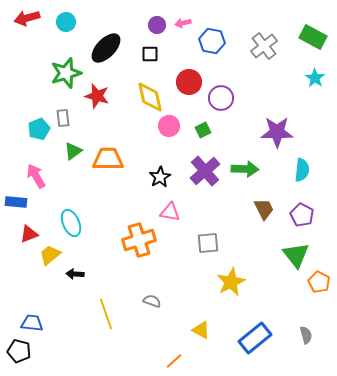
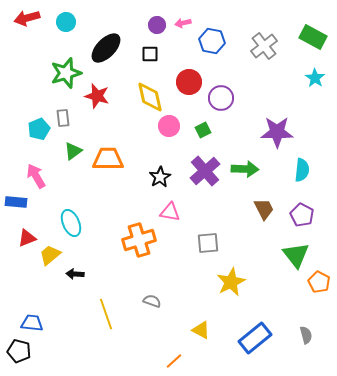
red triangle at (29, 234): moved 2 px left, 4 px down
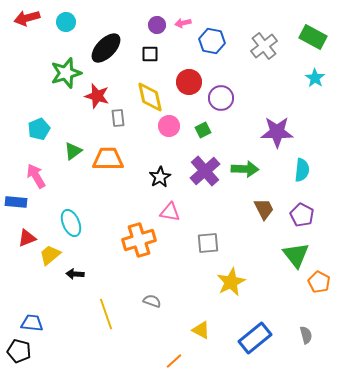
gray rectangle at (63, 118): moved 55 px right
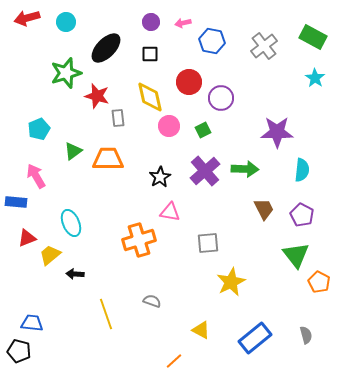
purple circle at (157, 25): moved 6 px left, 3 px up
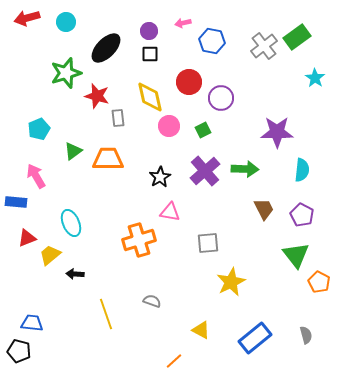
purple circle at (151, 22): moved 2 px left, 9 px down
green rectangle at (313, 37): moved 16 px left; rotated 64 degrees counterclockwise
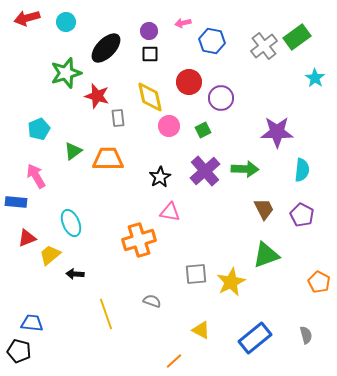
gray square at (208, 243): moved 12 px left, 31 px down
green triangle at (296, 255): moved 30 px left; rotated 48 degrees clockwise
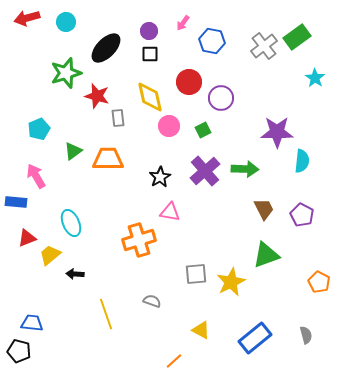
pink arrow at (183, 23): rotated 42 degrees counterclockwise
cyan semicircle at (302, 170): moved 9 px up
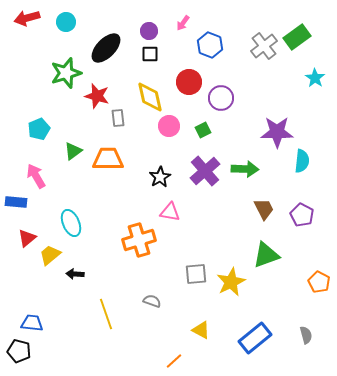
blue hexagon at (212, 41): moved 2 px left, 4 px down; rotated 10 degrees clockwise
red triangle at (27, 238): rotated 18 degrees counterclockwise
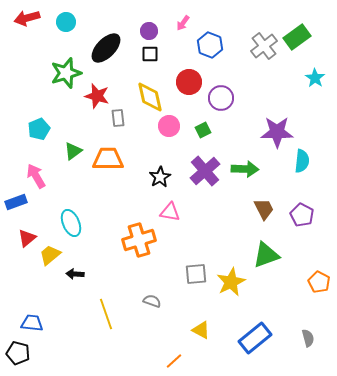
blue rectangle at (16, 202): rotated 25 degrees counterclockwise
gray semicircle at (306, 335): moved 2 px right, 3 px down
black pentagon at (19, 351): moved 1 px left, 2 px down
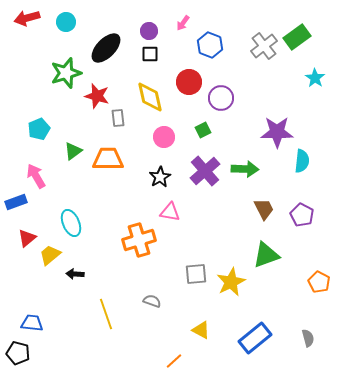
pink circle at (169, 126): moved 5 px left, 11 px down
